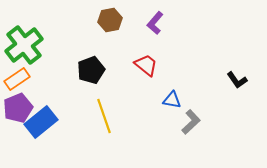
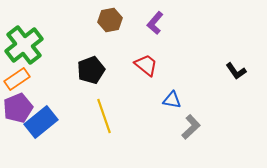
black L-shape: moved 1 px left, 9 px up
gray L-shape: moved 5 px down
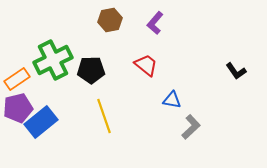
green cross: moved 29 px right, 15 px down; rotated 12 degrees clockwise
black pentagon: rotated 20 degrees clockwise
purple pentagon: rotated 8 degrees clockwise
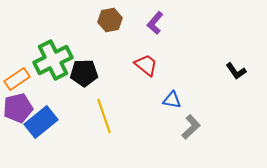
black pentagon: moved 7 px left, 3 px down
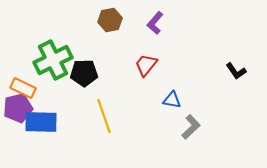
red trapezoid: rotated 90 degrees counterclockwise
orange rectangle: moved 6 px right, 9 px down; rotated 60 degrees clockwise
blue rectangle: rotated 40 degrees clockwise
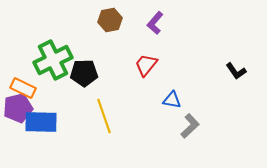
gray L-shape: moved 1 px left, 1 px up
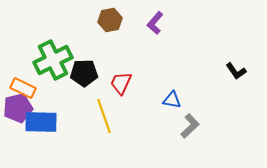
red trapezoid: moved 25 px left, 18 px down; rotated 15 degrees counterclockwise
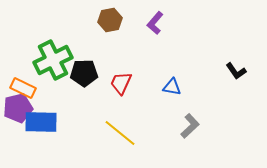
blue triangle: moved 13 px up
yellow line: moved 16 px right, 17 px down; rotated 32 degrees counterclockwise
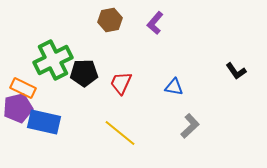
blue triangle: moved 2 px right
blue rectangle: moved 3 px right; rotated 12 degrees clockwise
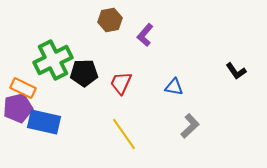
purple L-shape: moved 10 px left, 12 px down
yellow line: moved 4 px right, 1 px down; rotated 16 degrees clockwise
